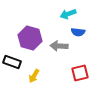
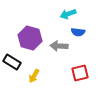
black rectangle: rotated 12 degrees clockwise
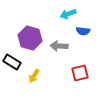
blue semicircle: moved 5 px right, 1 px up
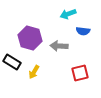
yellow arrow: moved 4 px up
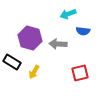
gray arrow: moved 1 px left, 2 px up
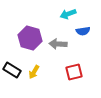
blue semicircle: rotated 16 degrees counterclockwise
black rectangle: moved 8 px down
red square: moved 6 px left, 1 px up
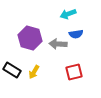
blue semicircle: moved 7 px left, 3 px down
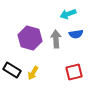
gray arrow: moved 2 px left, 5 px up; rotated 84 degrees clockwise
yellow arrow: moved 1 px left, 1 px down
